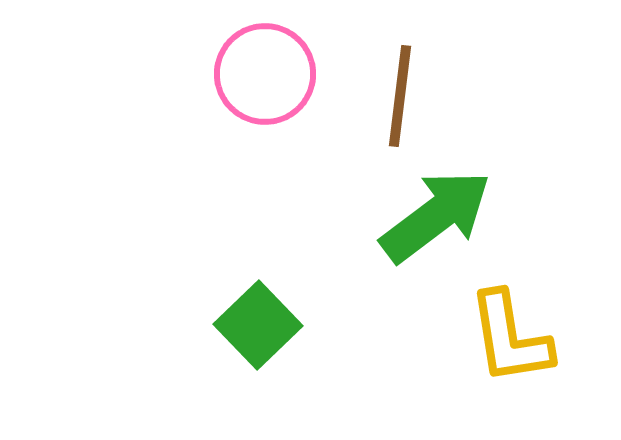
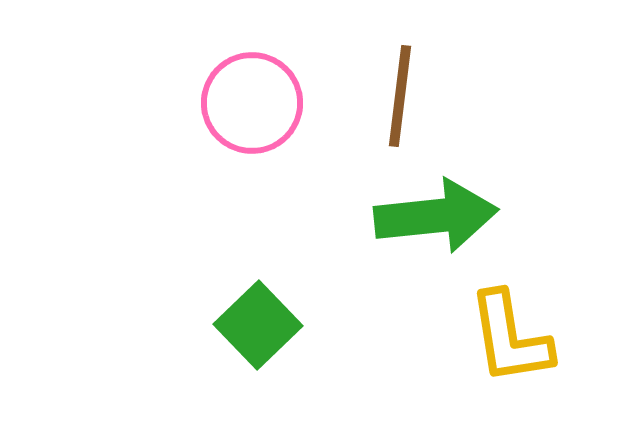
pink circle: moved 13 px left, 29 px down
green arrow: rotated 31 degrees clockwise
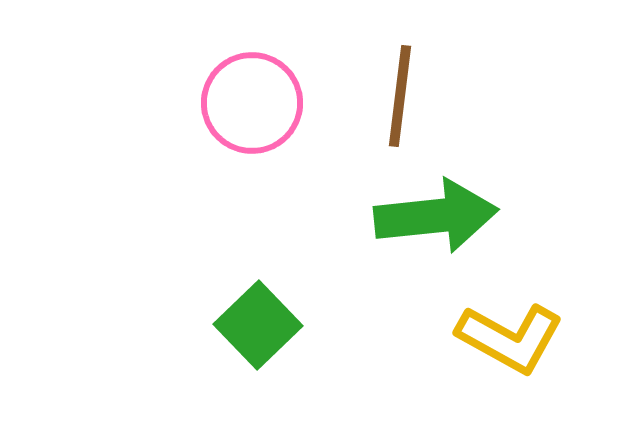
yellow L-shape: rotated 52 degrees counterclockwise
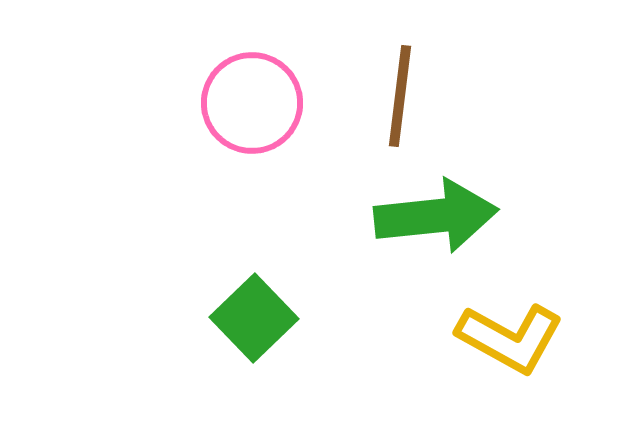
green square: moved 4 px left, 7 px up
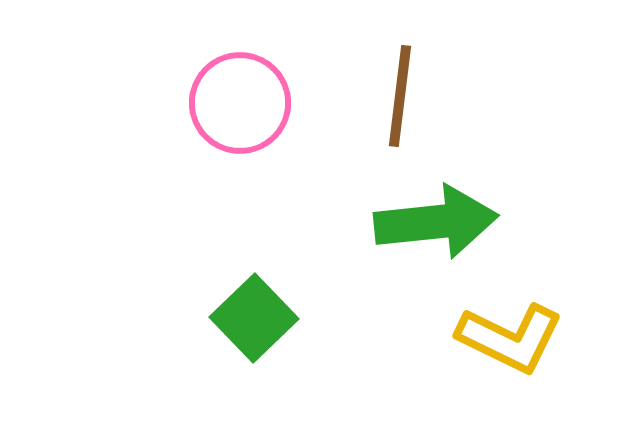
pink circle: moved 12 px left
green arrow: moved 6 px down
yellow L-shape: rotated 3 degrees counterclockwise
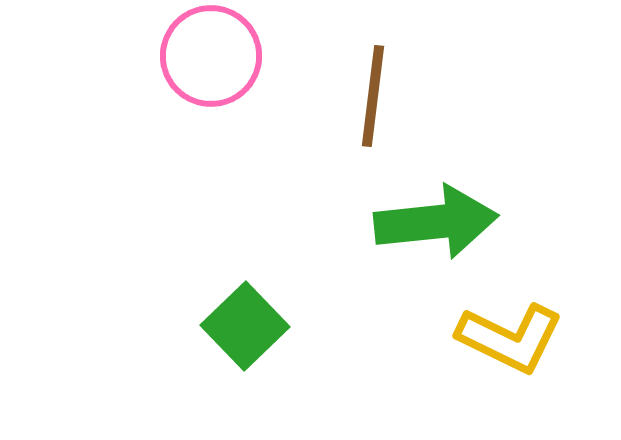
brown line: moved 27 px left
pink circle: moved 29 px left, 47 px up
green square: moved 9 px left, 8 px down
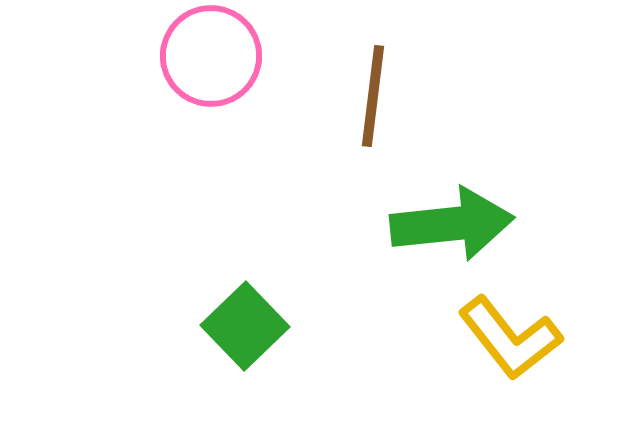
green arrow: moved 16 px right, 2 px down
yellow L-shape: rotated 26 degrees clockwise
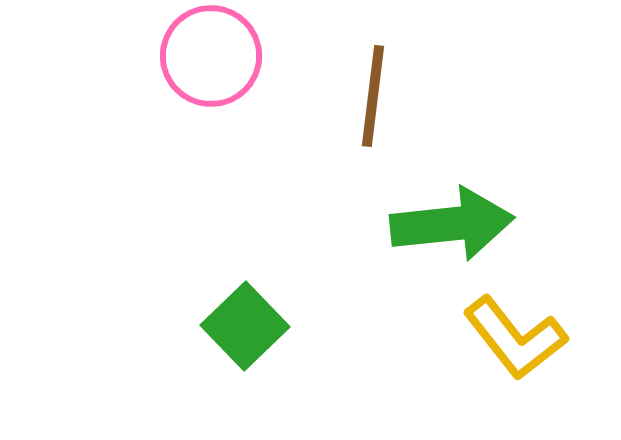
yellow L-shape: moved 5 px right
